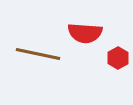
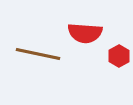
red hexagon: moved 1 px right, 2 px up
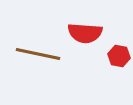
red hexagon: rotated 20 degrees counterclockwise
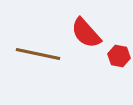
red semicircle: moved 1 px right; rotated 44 degrees clockwise
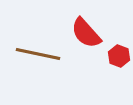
red hexagon: rotated 10 degrees clockwise
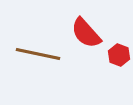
red hexagon: moved 1 px up
